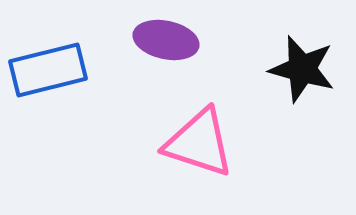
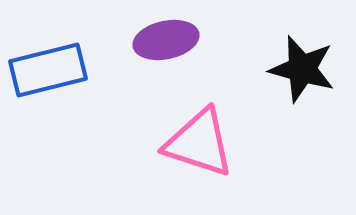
purple ellipse: rotated 24 degrees counterclockwise
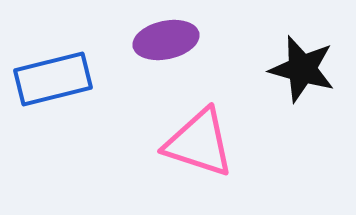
blue rectangle: moved 5 px right, 9 px down
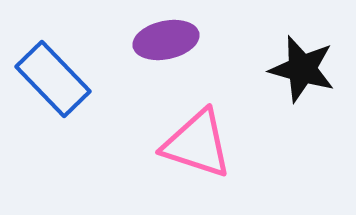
blue rectangle: rotated 60 degrees clockwise
pink triangle: moved 2 px left, 1 px down
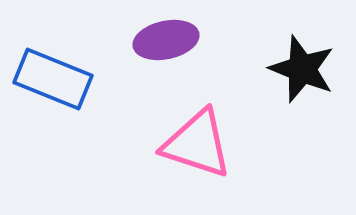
black star: rotated 6 degrees clockwise
blue rectangle: rotated 24 degrees counterclockwise
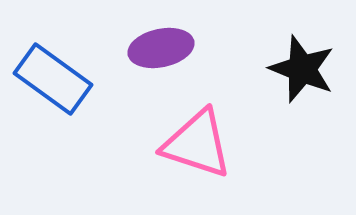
purple ellipse: moved 5 px left, 8 px down
blue rectangle: rotated 14 degrees clockwise
